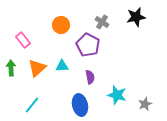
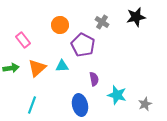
orange circle: moved 1 px left
purple pentagon: moved 5 px left
green arrow: rotated 84 degrees clockwise
purple semicircle: moved 4 px right, 2 px down
cyan line: rotated 18 degrees counterclockwise
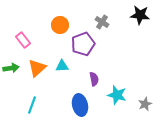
black star: moved 4 px right, 2 px up; rotated 18 degrees clockwise
purple pentagon: moved 1 px up; rotated 25 degrees clockwise
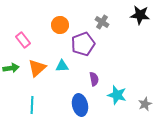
cyan line: rotated 18 degrees counterclockwise
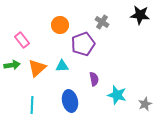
pink rectangle: moved 1 px left
green arrow: moved 1 px right, 3 px up
blue ellipse: moved 10 px left, 4 px up
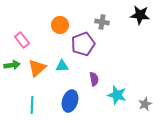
gray cross: rotated 24 degrees counterclockwise
blue ellipse: rotated 30 degrees clockwise
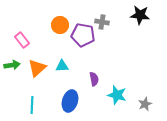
purple pentagon: moved 9 px up; rotated 30 degrees clockwise
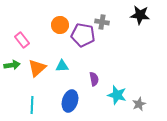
gray star: moved 6 px left
